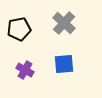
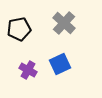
blue square: moved 4 px left; rotated 20 degrees counterclockwise
purple cross: moved 3 px right
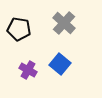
black pentagon: rotated 20 degrees clockwise
blue square: rotated 25 degrees counterclockwise
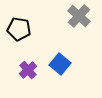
gray cross: moved 15 px right, 7 px up
purple cross: rotated 18 degrees clockwise
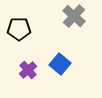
gray cross: moved 5 px left
black pentagon: rotated 10 degrees counterclockwise
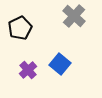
black pentagon: moved 1 px right, 1 px up; rotated 25 degrees counterclockwise
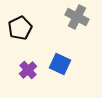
gray cross: moved 3 px right, 1 px down; rotated 15 degrees counterclockwise
blue square: rotated 15 degrees counterclockwise
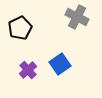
blue square: rotated 30 degrees clockwise
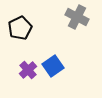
blue square: moved 7 px left, 2 px down
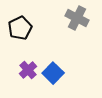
gray cross: moved 1 px down
blue square: moved 7 px down; rotated 10 degrees counterclockwise
